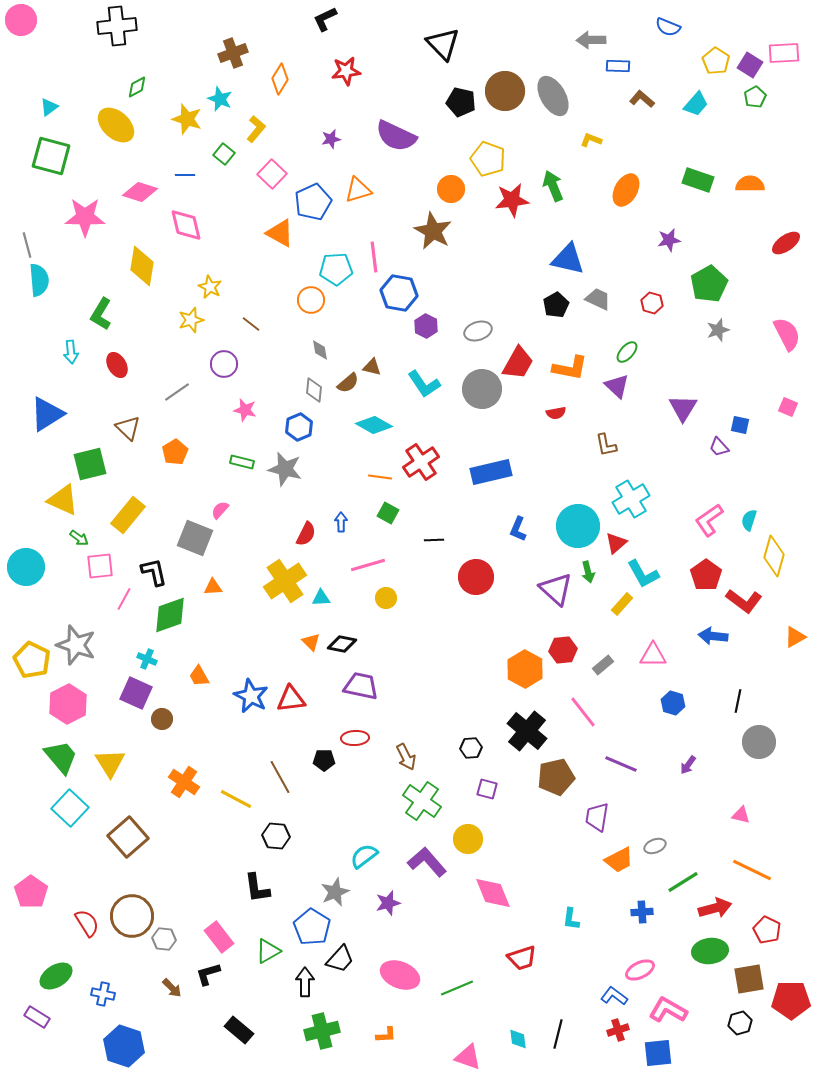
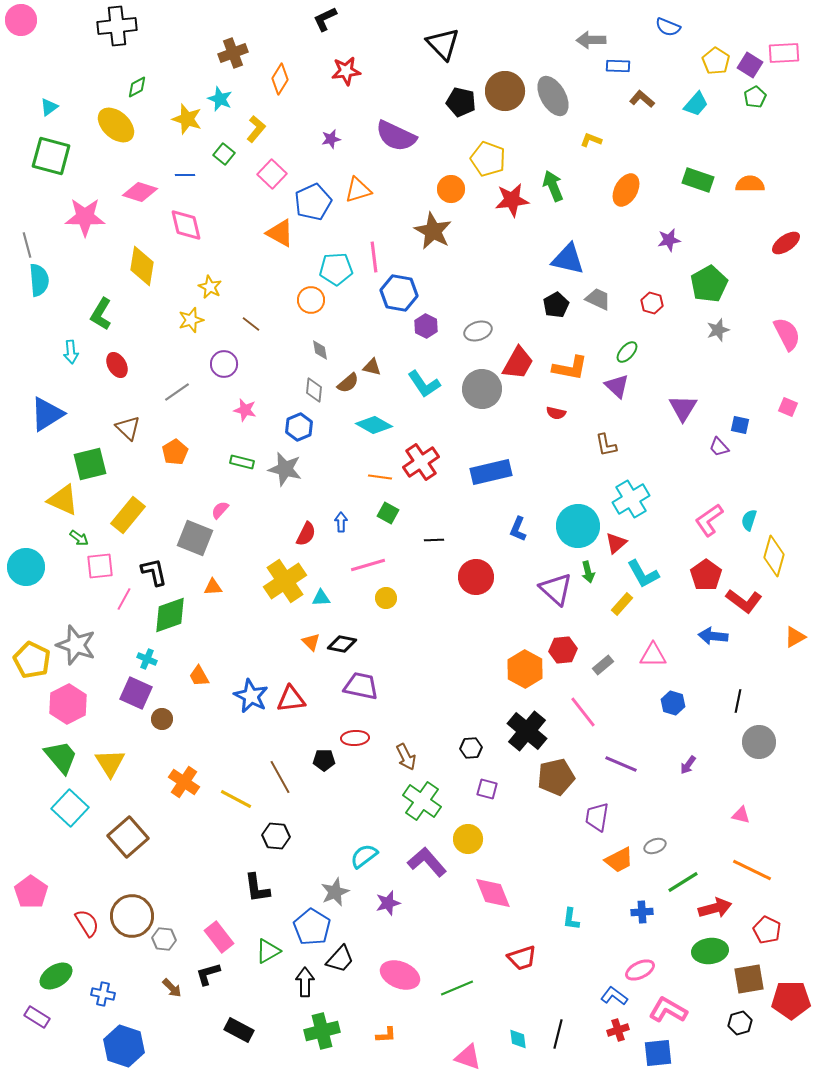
red semicircle at (556, 413): rotated 24 degrees clockwise
black rectangle at (239, 1030): rotated 12 degrees counterclockwise
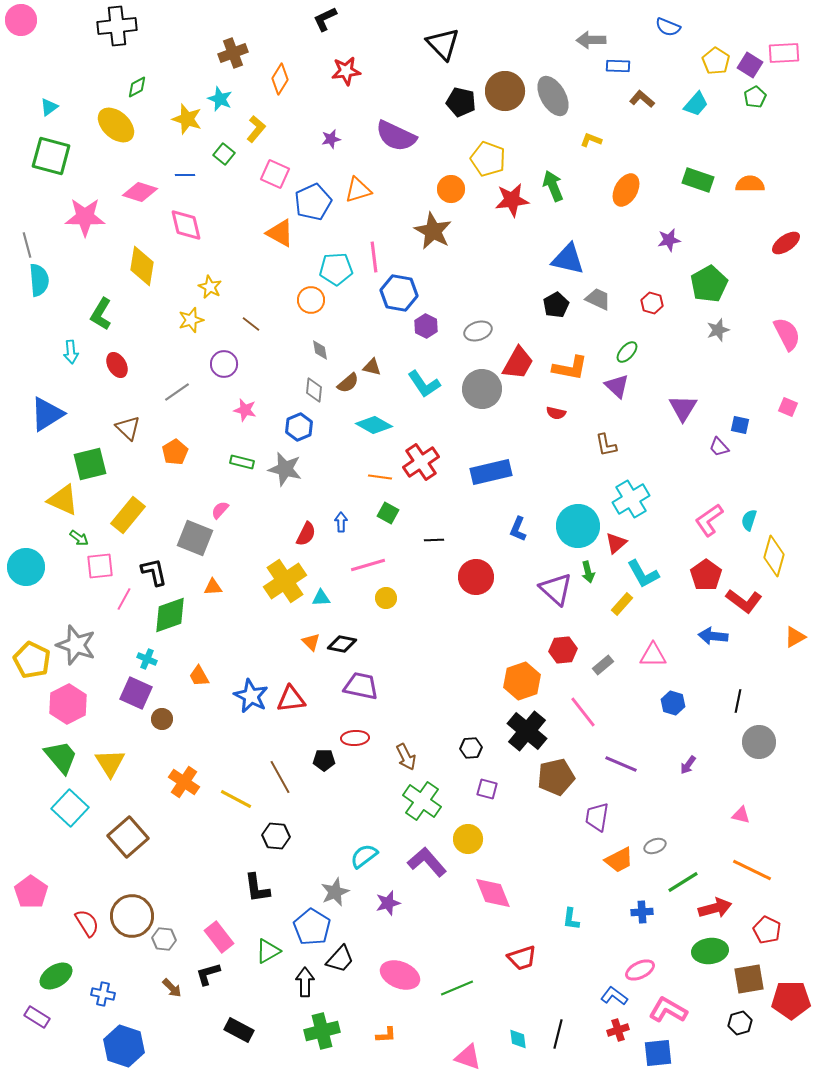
pink square at (272, 174): moved 3 px right; rotated 20 degrees counterclockwise
orange hexagon at (525, 669): moved 3 px left, 12 px down; rotated 12 degrees clockwise
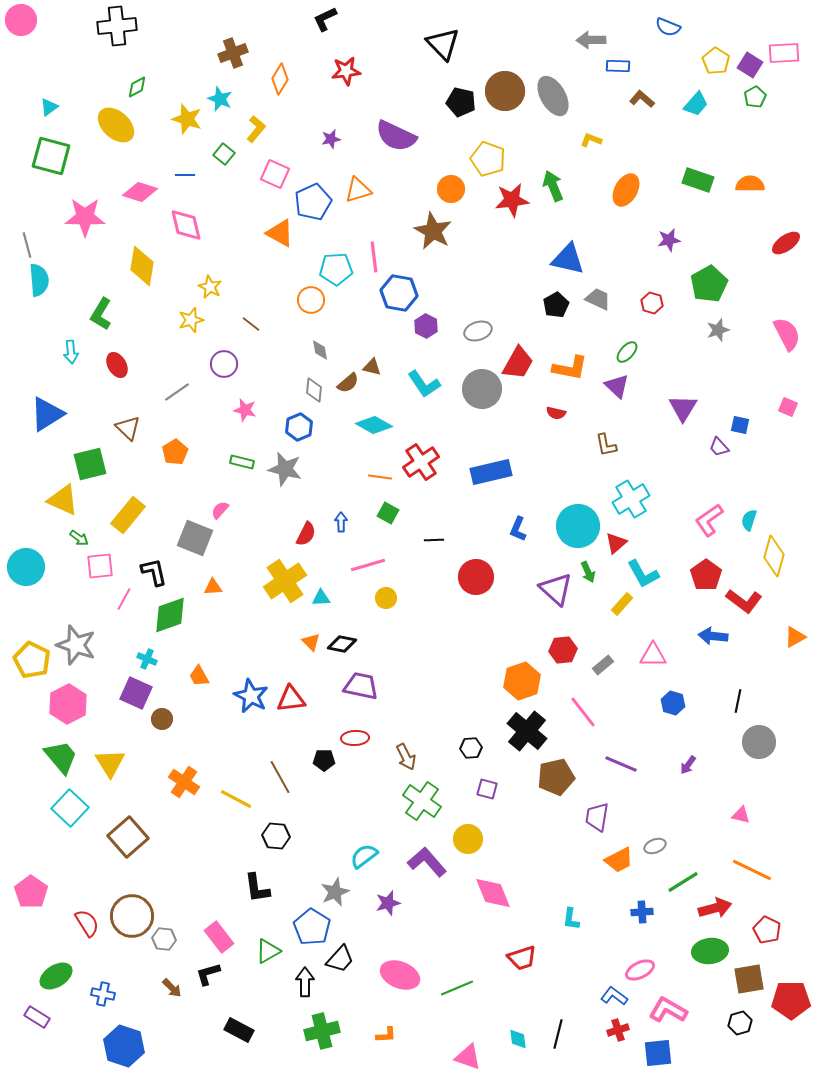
green arrow at (588, 572): rotated 10 degrees counterclockwise
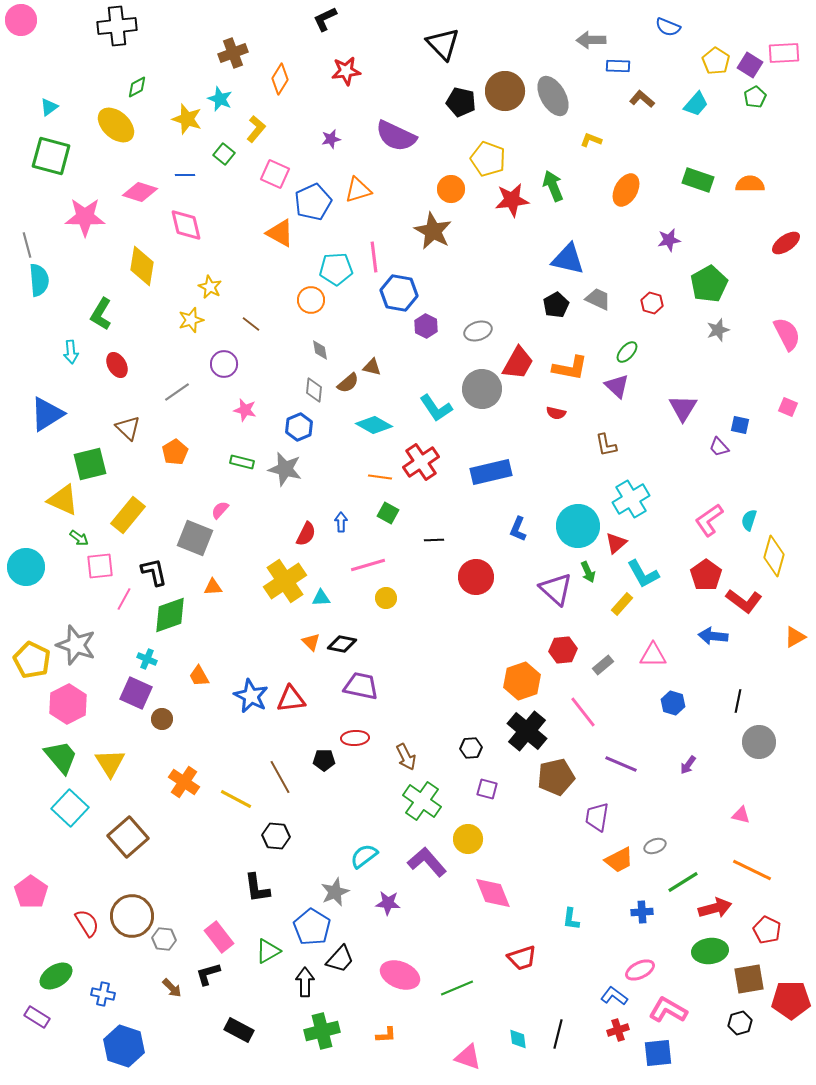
cyan L-shape at (424, 384): moved 12 px right, 24 px down
purple star at (388, 903): rotated 20 degrees clockwise
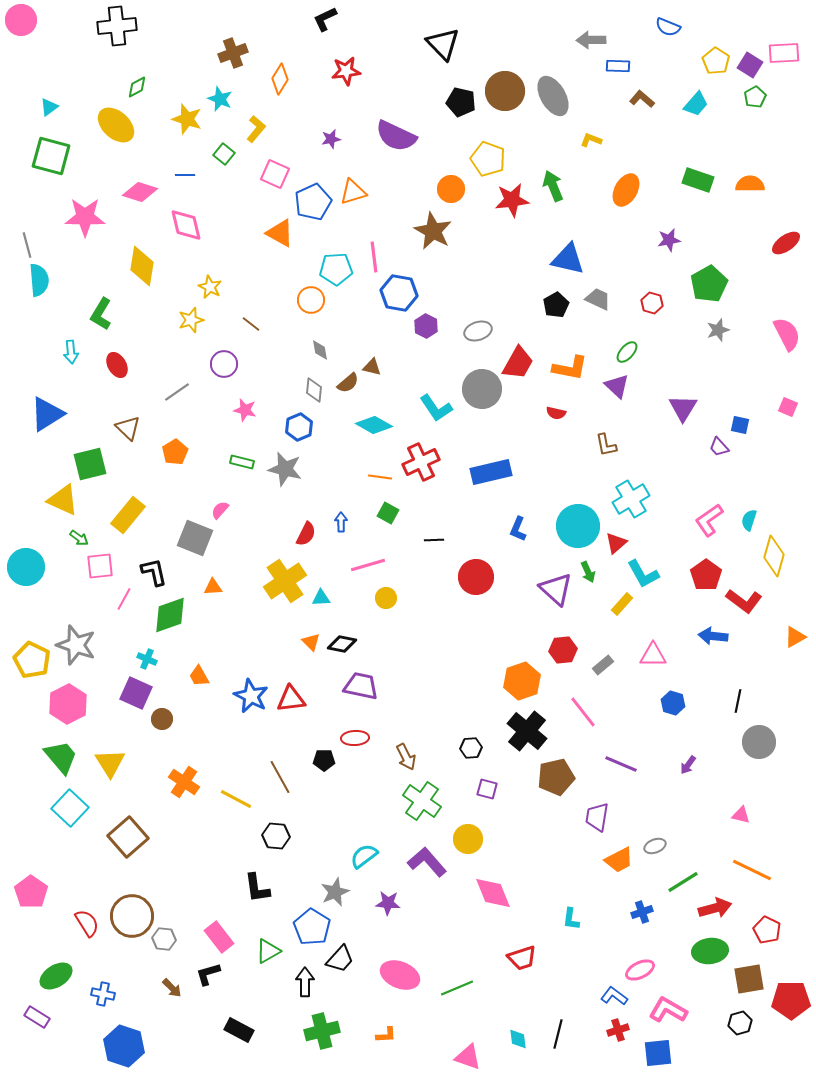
orange triangle at (358, 190): moved 5 px left, 2 px down
red cross at (421, 462): rotated 9 degrees clockwise
blue cross at (642, 912): rotated 15 degrees counterclockwise
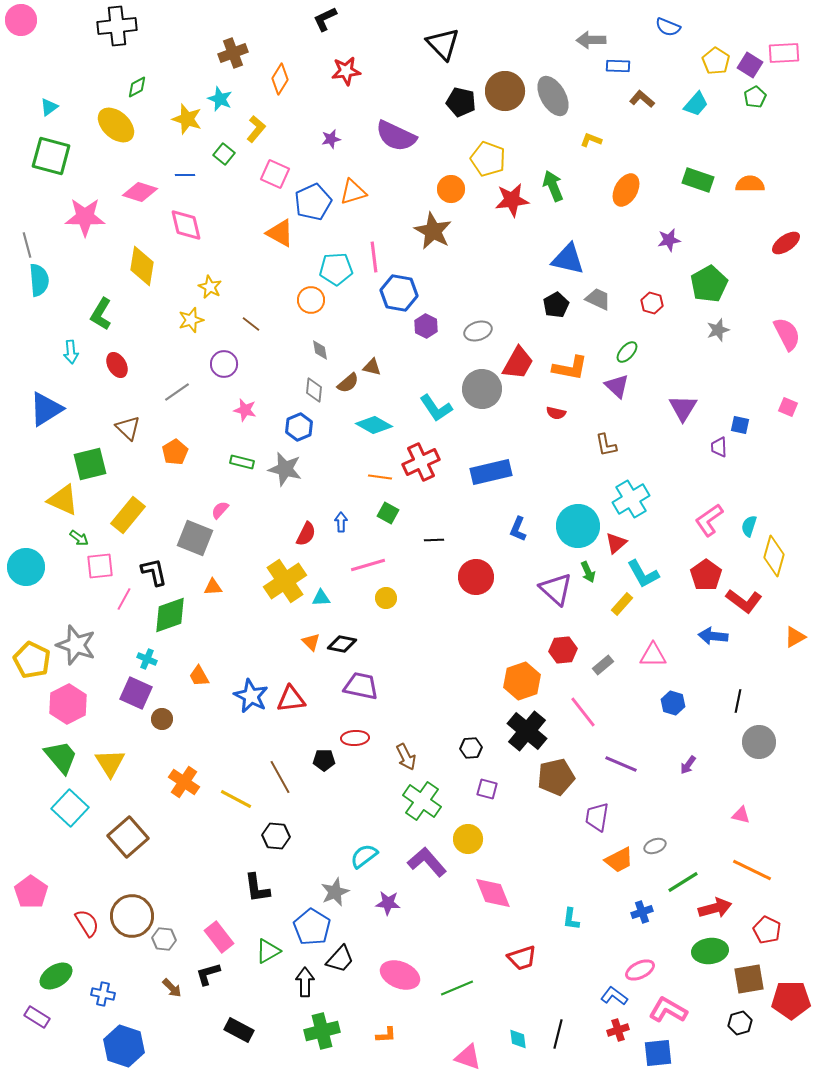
blue triangle at (47, 414): moved 1 px left, 5 px up
purple trapezoid at (719, 447): rotated 40 degrees clockwise
cyan semicircle at (749, 520): moved 6 px down
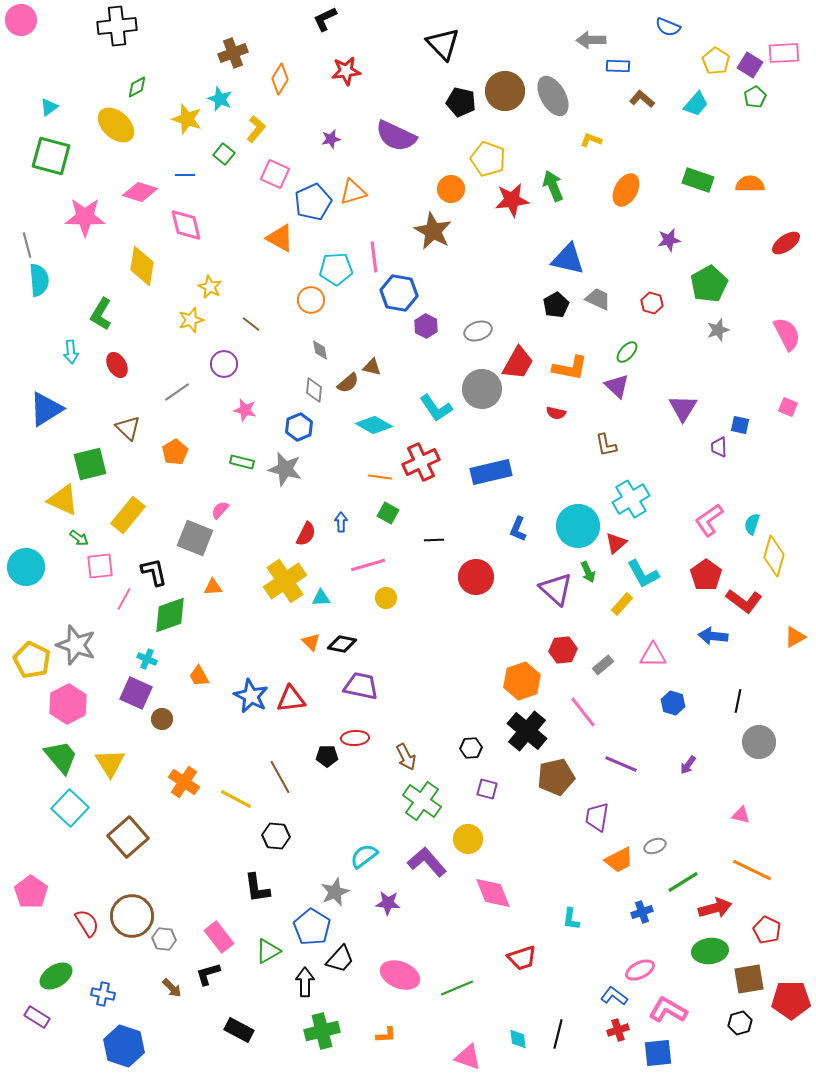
orange triangle at (280, 233): moved 5 px down
cyan semicircle at (749, 526): moved 3 px right, 2 px up
black pentagon at (324, 760): moved 3 px right, 4 px up
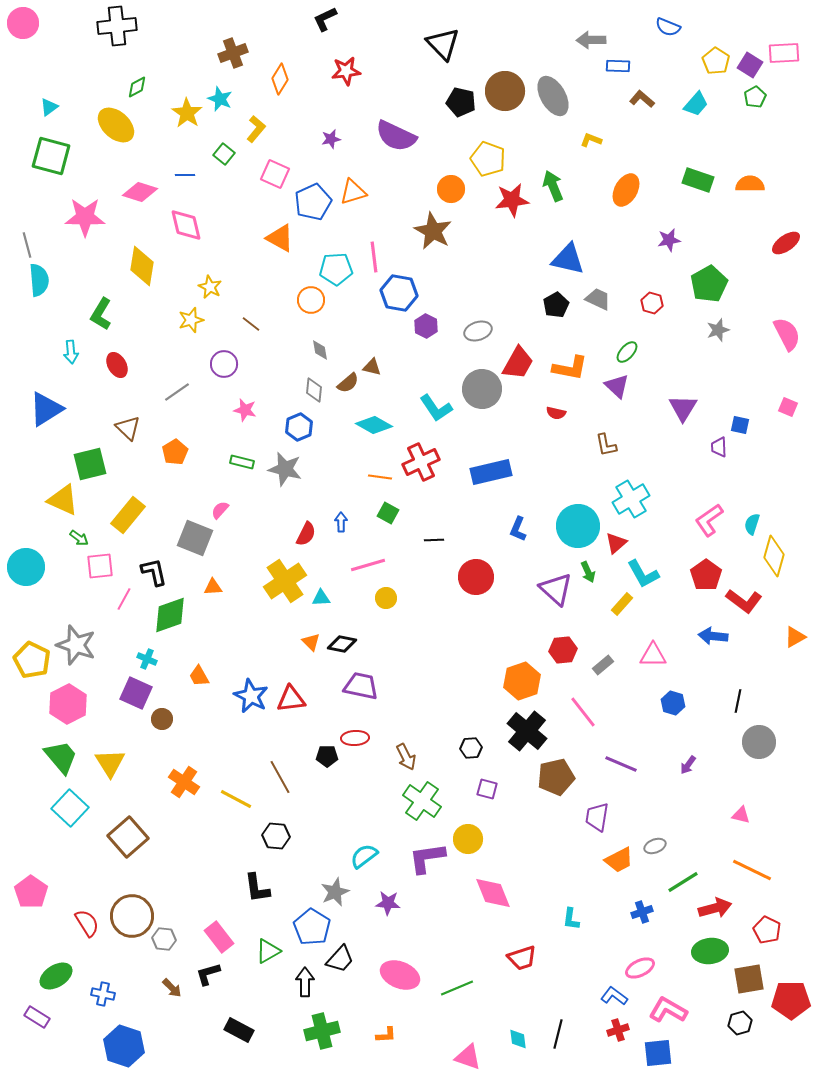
pink circle at (21, 20): moved 2 px right, 3 px down
yellow star at (187, 119): moved 6 px up; rotated 16 degrees clockwise
purple L-shape at (427, 862): moved 4 px up; rotated 57 degrees counterclockwise
pink ellipse at (640, 970): moved 2 px up
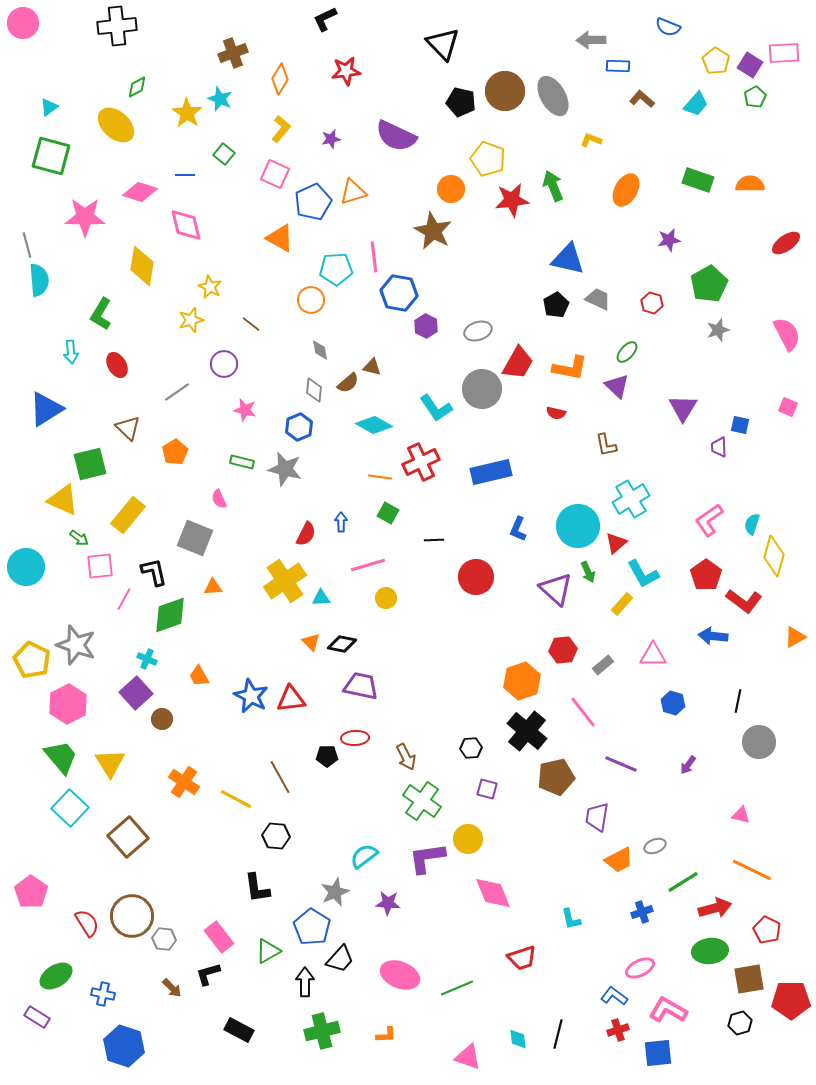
yellow L-shape at (256, 129): moved 25 px right
pink semicircle at (220, 510): moved 1 px left, 11 px up; rotated 66 degrees counterclockwise
purple square at (136, 693): rotated 24 degrees clockwise
cyan L-shape at (571, 919): rotated 20 degrees counterclockwise
